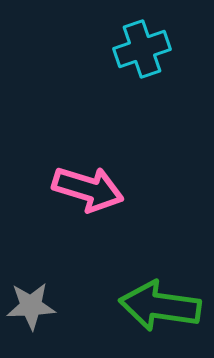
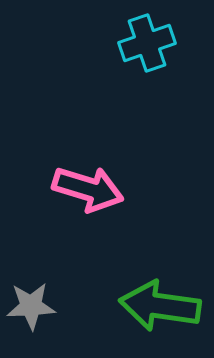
cyan cross: moved 5 px right, 6 px up
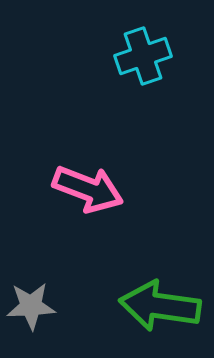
cyan cross: moved 4 px left, 13 px down
pink arrow: rotated 4 degrees clockwise
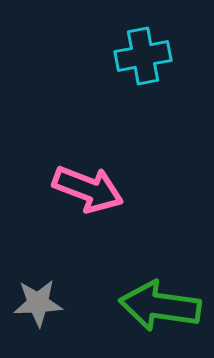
cyan cross: rotated 8 degrees clockwise
gray star: moved 7 px right, 3 px up
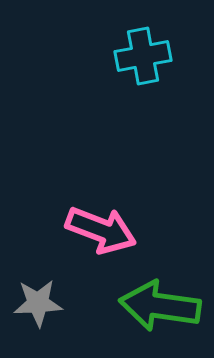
pink arrow: moved 13 px right, 41 px down
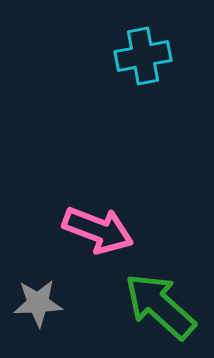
pink arrow: moved 3 px left
green arrow: rotated 34 degrees clockwise
